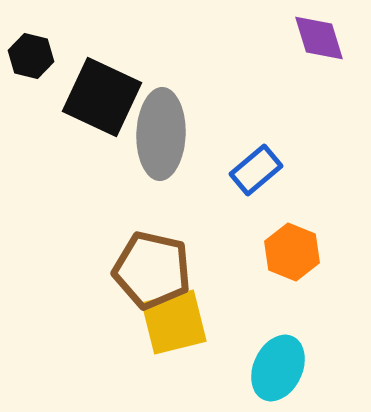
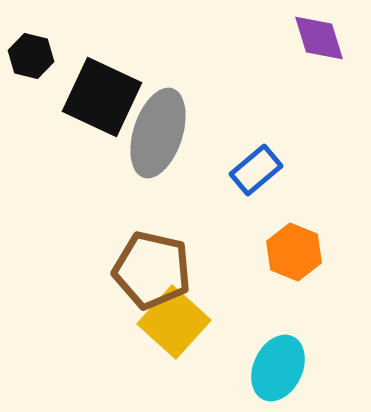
gray ellipse: moved 3 px left, 1 px up; rotated 16 degrees clockwise
orange hexagon: moved 2 px right
yellow square: rotated 34 degrees counterclockwise
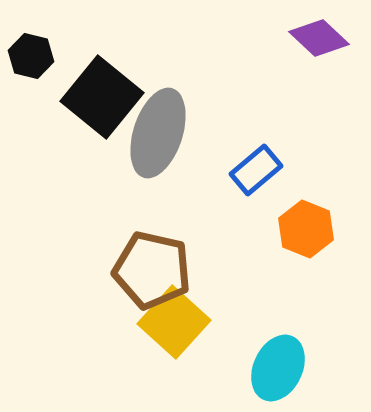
purple diamond: rotated 30 degrees counterclockwise
black square: rotated 14 degrees clockwise
orange hexagon: moved 12 px right, 23 px up
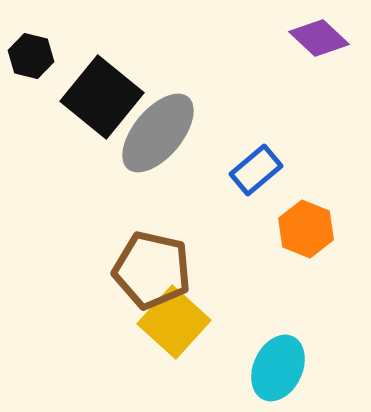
gray ellipse: rotated 22 degrees clockwise
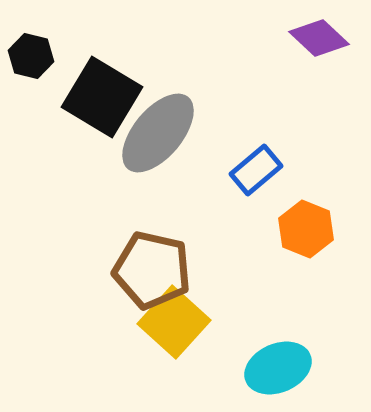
black square: rotated 8 degrees counterclockwise
cyan ellipse: rotated 42 degrees clockwise
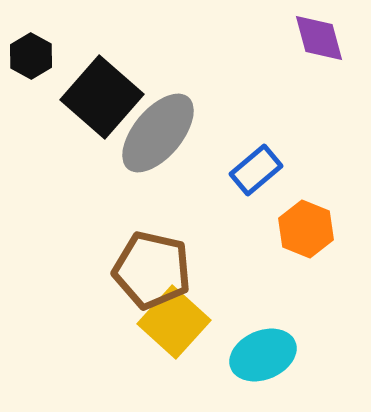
purple diamond: rotated 32 degrees clockwise
black hexagon: rotated 15 degrees clockwise
black square: rotated 10 degrees clockwise
cyan ellipse: moved 15 px left, 13 px up
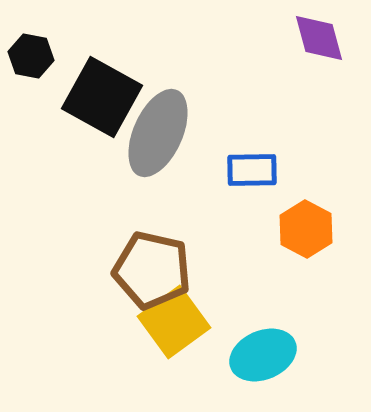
black hexagon: rotated 18 degrees counterclockwise
black square: rotated 12 degrees counterclockwise
gray ellipse: rotated 16 degrees counterclockwise
blue rectangle: moved 4 px left; rotated 39 degrees clockwise
orange hexagon: rotated 6 degrees clockwise
yellow square: rotated 12 degrees clockwise
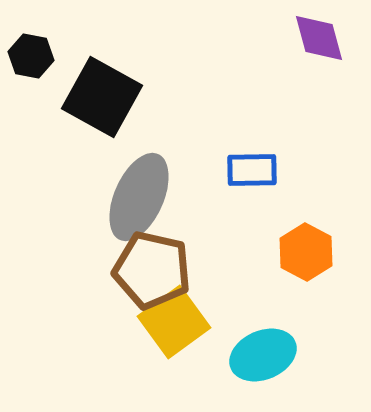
gray ellipse: moved 19 px left, 64 px down
orange hexagon: moved 23 px down
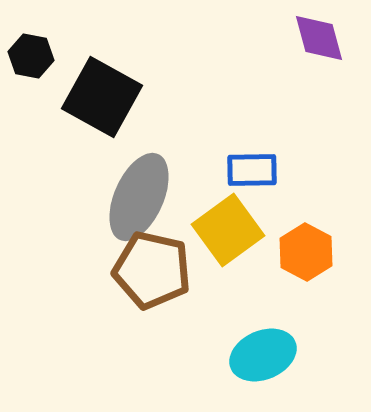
yellow square: moved 54 px right, 92 px up
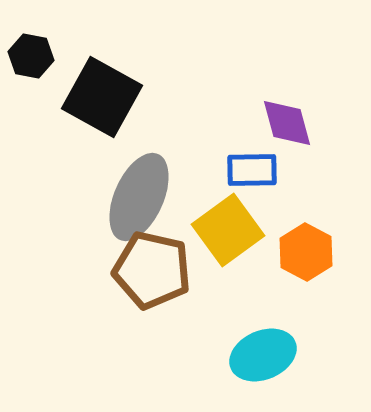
purple diamond: moved 32 px left, 85 px down
